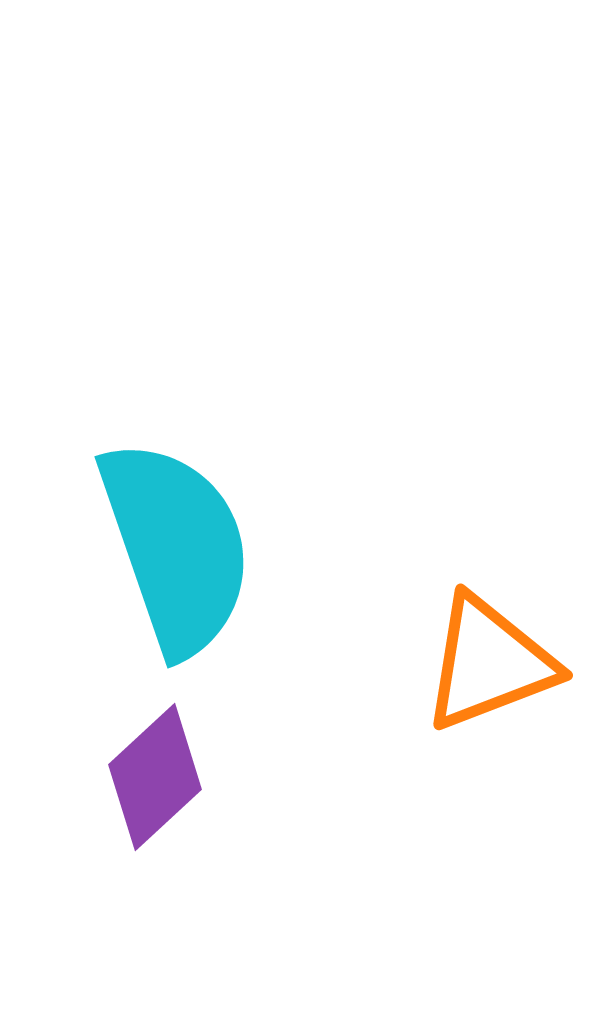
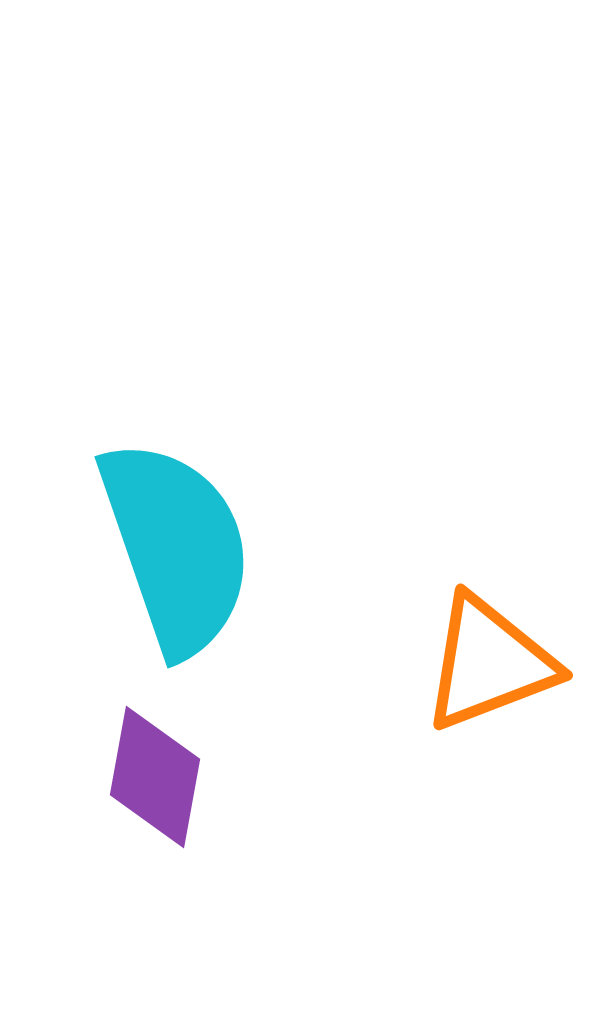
purple diamond: rotated 37 degrees counterclockwise
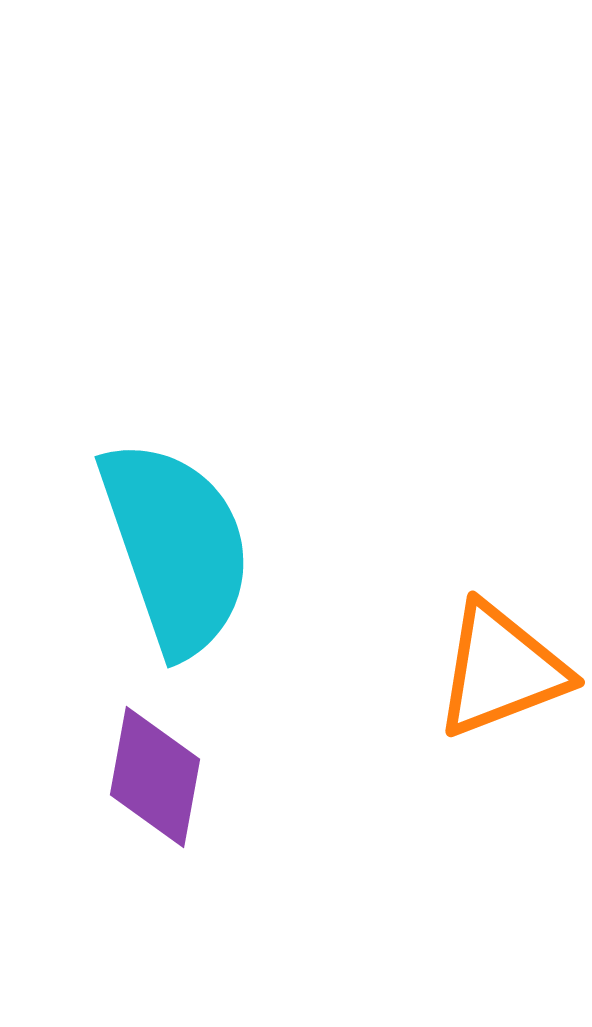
orange triangle: moved 12 px right, 7 px down
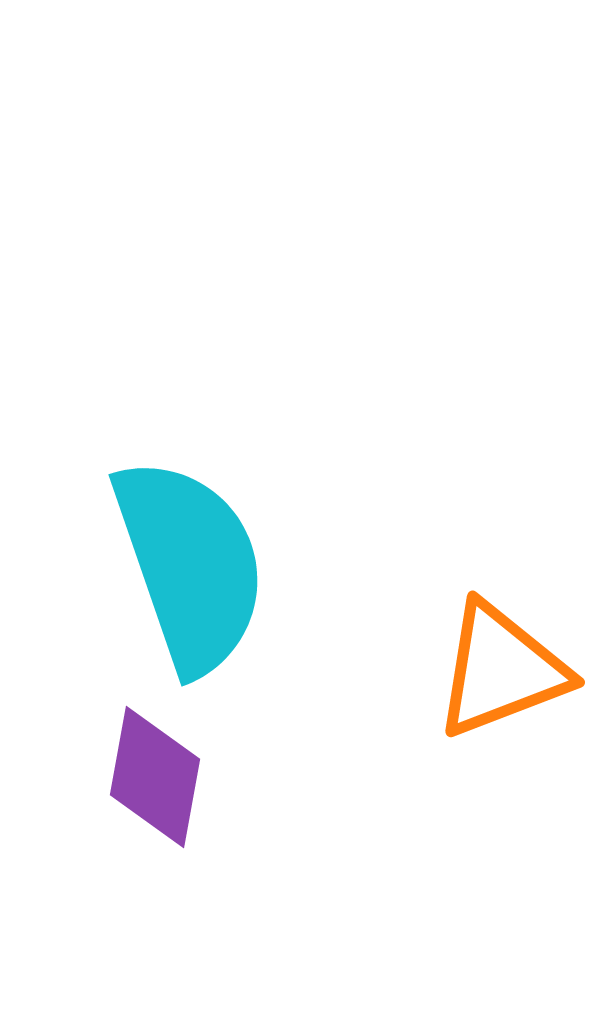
cyan semicircle: moved 14 px right, 18 px down
